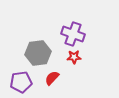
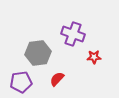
red star: moved 20 px right
red semicircle: moved 5 px right, 1 px down
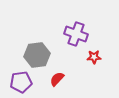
purple cross: moved 3 px right
gray hexagon: moved 1 px left, 2 px down
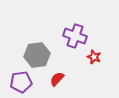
purple cross: moved 1 px left, 2 px down
red star: rotated 24 degrees clockwise
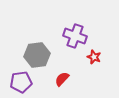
red semicircle: moved 5 px right
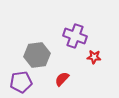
red star: rotated 16 degrees counterclockwise
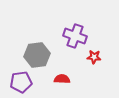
red semicircle: rotated 49 degrees clockwise
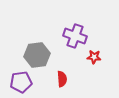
red semicircle: rotated 84 degrees clockwise
